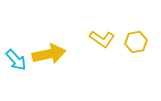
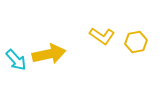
yellow L-shape: moved 3 px up
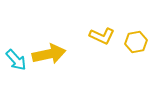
yellow L-shape: rotated 10 degrees counterclockwise
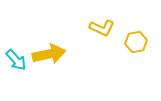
yellow L-shape: moved 8 px up
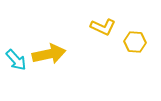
yellow L-shape: moved 1 px right, 1 px up
yellow hexagon: moved 1 px left; rotated 15 degrees clockwise
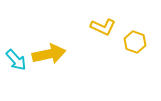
yellow hexagon: rotated 15 degrees clockwise
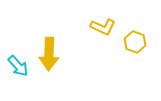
yellow arrow: rotated 104 degrees clockwise
cyan arrow: moved 2 px right, 6 px down
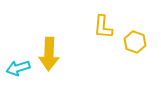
yellow L-shape: rotated 70 degrees clockwise
cyan arrow: moved 2 px down; rotated 115 degrees clockwise
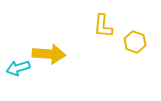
yellow L-shape: moved 1 px up
yellow arrow: rotated 88 degrees counterclockwise
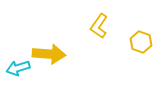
yellow L-shape: moved 4 px left; rotated 30 degrees clockwise
yellow hexagon: moved 6 px right
